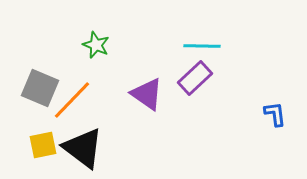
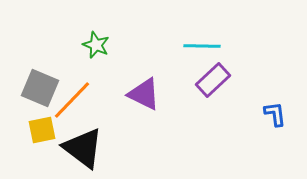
purple rectangle: moved 18 px right, 2 px down
purple triangle: moved 3 px left; rotated 9 degrees counterclockwise
yellow square: moved 1 px left, 15 px up
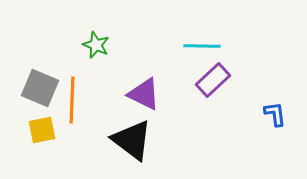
orange line: rotated 42 degrees counterclockwise
black triangle: moved 49 px right, 8 px up
